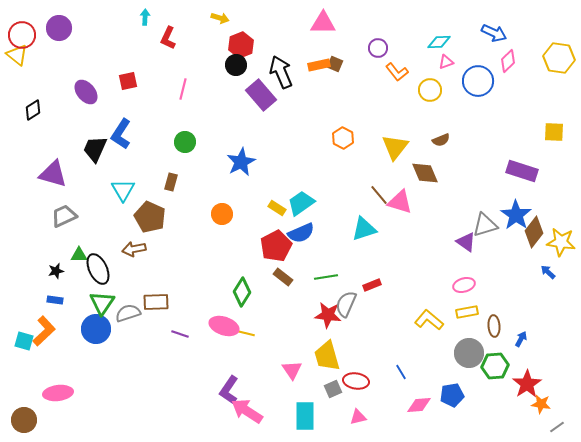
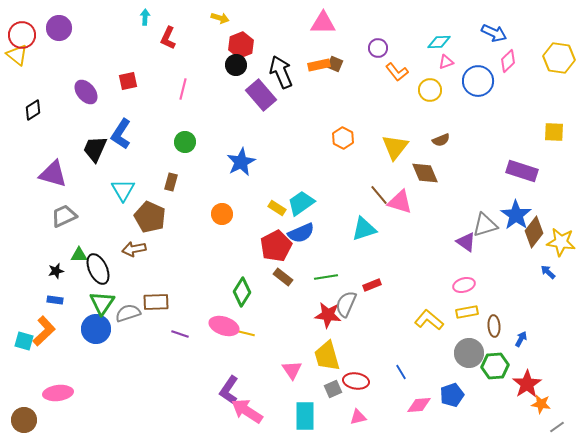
blue pentagon at (452, 395): rotated 10 degrees counterclockwise
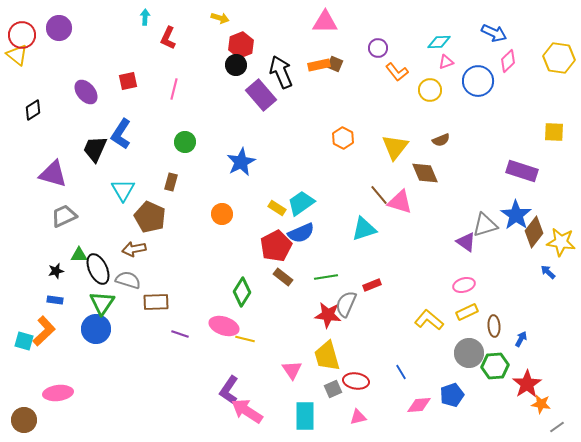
pink triangle at (323, 23): moved 2 px right, 1 px up
pink line at (183, 89): moved 9 px left
yellow rectangle at (467, 312): rotated 15 degrees counterclockwise
gray semicircle at (128, 313): moved 33 px up; rotated 35 degrees clockwise
yellow line at (245, 333): moved 6 px down
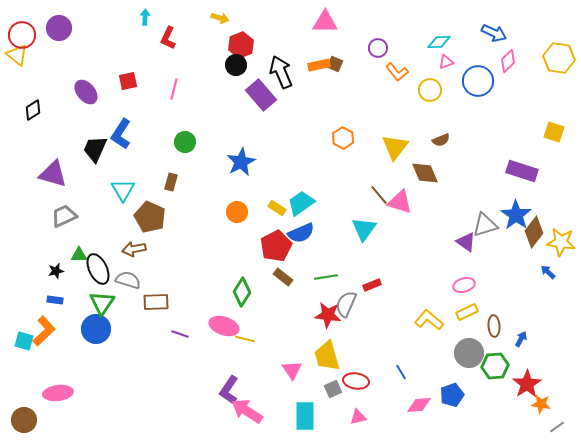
yellow square at (554, 132): rotated 15 degrees clockwise
orange circle at (222, 214): moved 15 px right, 2 px up
cyan triangle at (364, 229): rotated 36 degrees counterclockwise
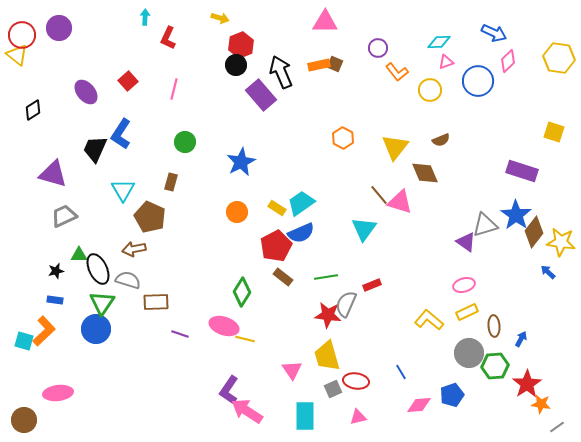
red square at (128, 81): rotated 30 degrees counterclockwise
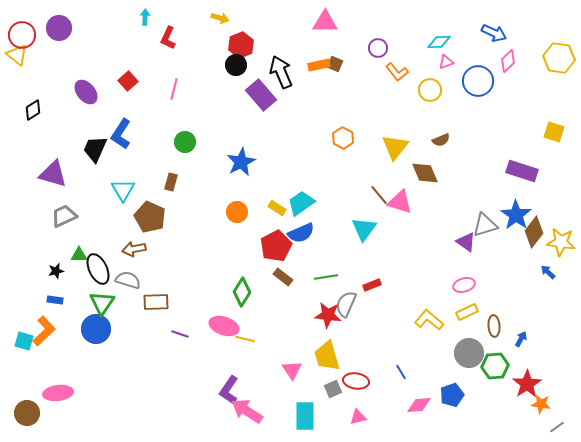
brown circle at (24, 420): moved 3 px right, 7 px up
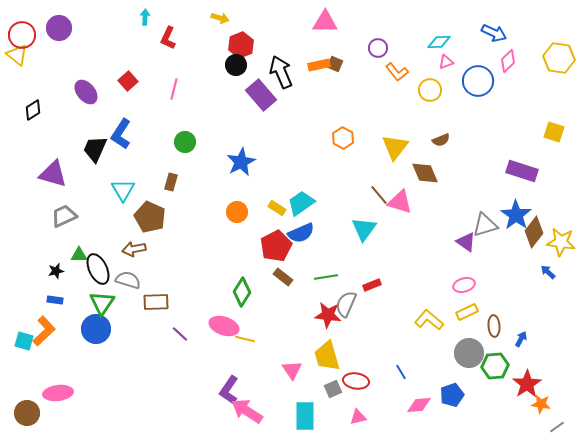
purple line at (180, 334): rotated 24 degrees clockwise
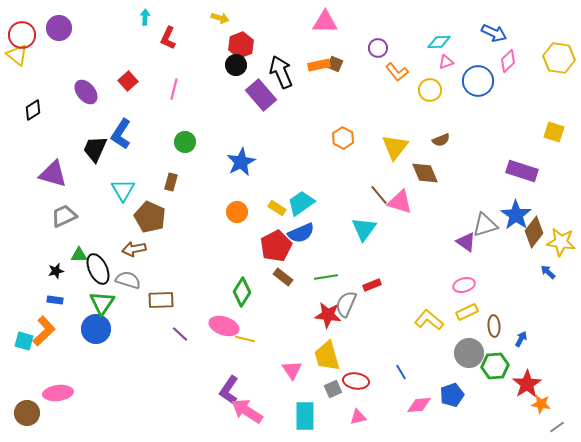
brown rectangle at (156, 302): moved 5 px right, 2 px up
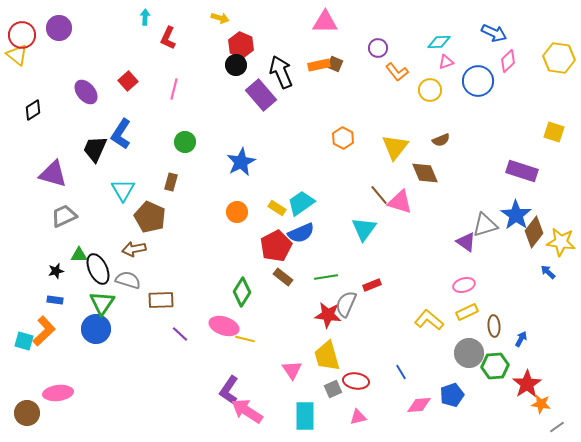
red hexagon at (241, 45): rotated 15 degrees counterclockwise
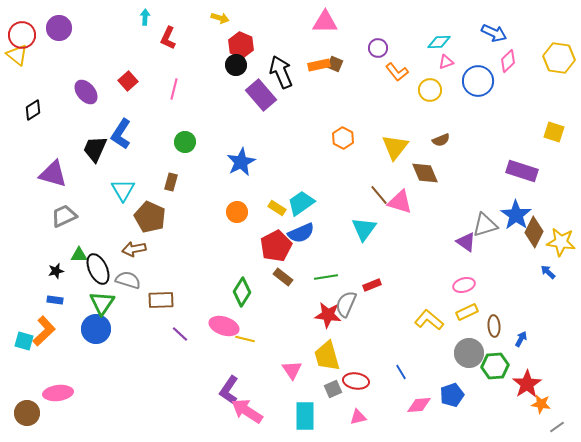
brown diamond at (534, 232): rotated 12 degrees counterclockwise
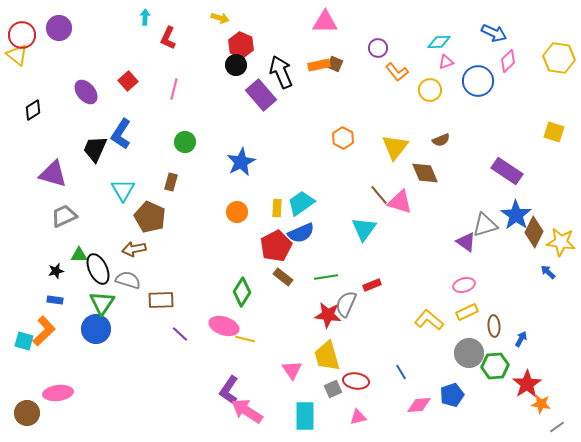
purple rectangle at (522, 171): moved 15 px left; rotated 16 degrees clockwise
yellow rectangle at (277, 208): rotated 60 degrees clockwise
